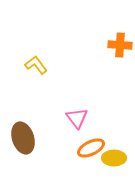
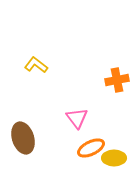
orange cross: moved 3 px left, 35 px down; rotated 15 degrees counterclockwise
yellow L-shape: rotated 15 degrees counterclockwise
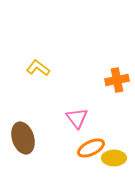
yellow L-shape: moved 2 px right, 3 px down
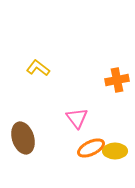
yellow ellipse: moved 1 px right, 7 px up
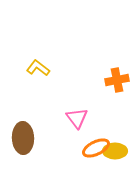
brown ellipse: rotated 16 degrees clockwise
orange ellipse: moved 5 px right
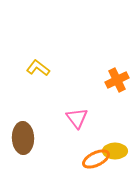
orange cross: rotated 15 degrees counterclockwise
orange ellipse: moved 11 px down
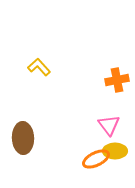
yellow L-shape: moved 1 px right, 1 px up; rotated 10 degrees clockwise
orange cross: rotated 15 degrees clockwise
pink triangle: moved 32 px right, 7 px down
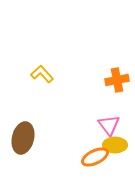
yellow L-shape: moved 3 px right, 7 px down
brown ellipse: rotated 16 degrees clockwise
yellow ellipse: moved 6 px up
orange ellipse: moved 1 px left, 2 px up
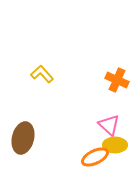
orange cross: rotated 35 degrees clockwise
pink triangle: rotated 10 degrees counterclockwise
